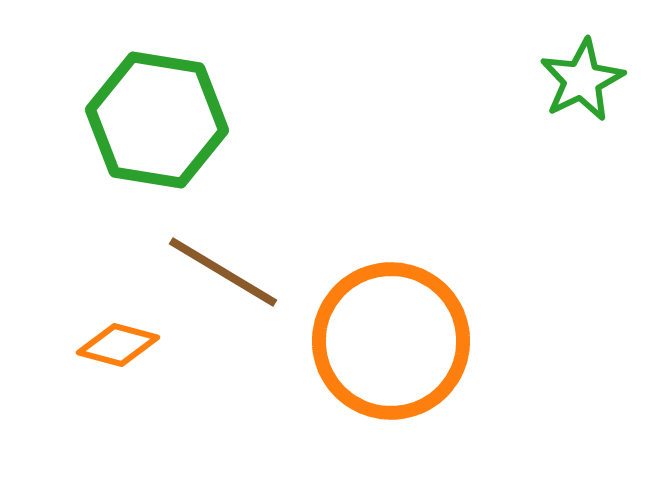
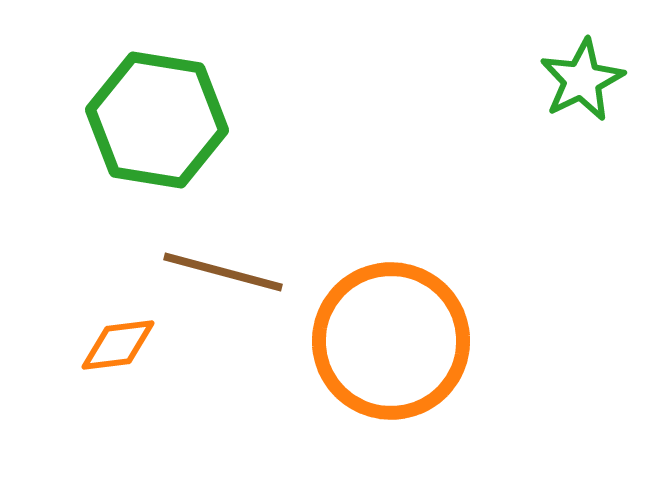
brown line: rotated 16 degrees counterclockwise
orange diamond: rotated 22 degrees counterclockwise
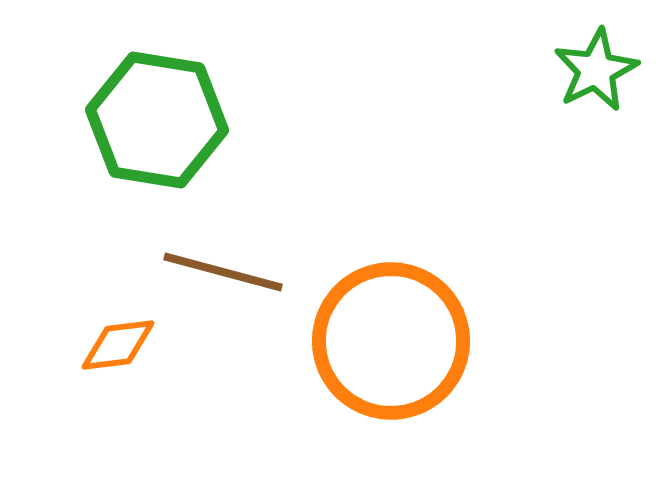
green star: moved 14 px right, 10 px up
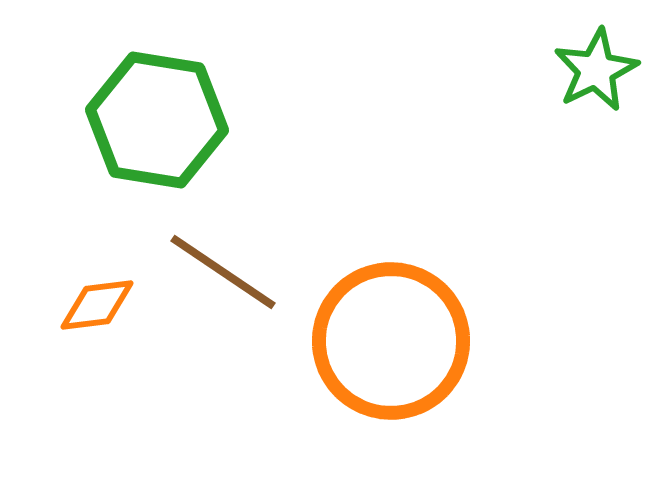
brown line: rotated 19 degrees clockwise
orange diamond: moved 21 px left, 40 px up
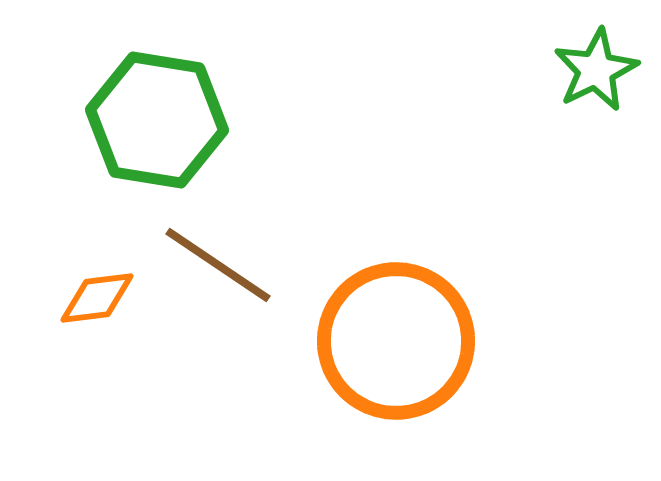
brown line: moved 5 px left, 7 px up
orange diamond: moved 7 px up
orange circle: moved 5 px right
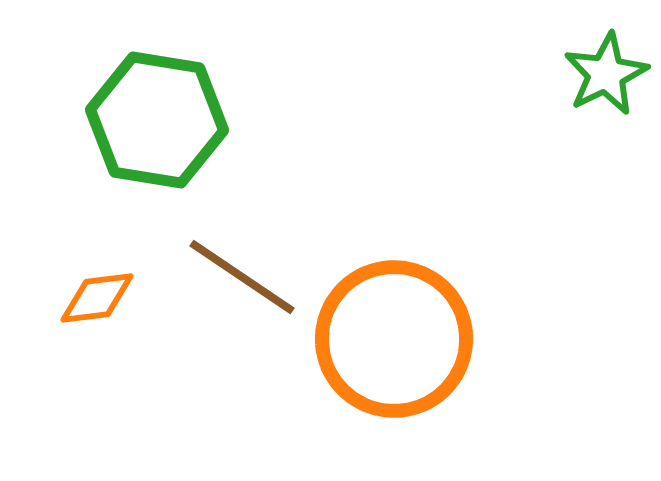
green star: moved 10 px right, 4 px down
brown line: moved 24 px right, 12 px down
orange circle: moved 2 px left, 2 px up
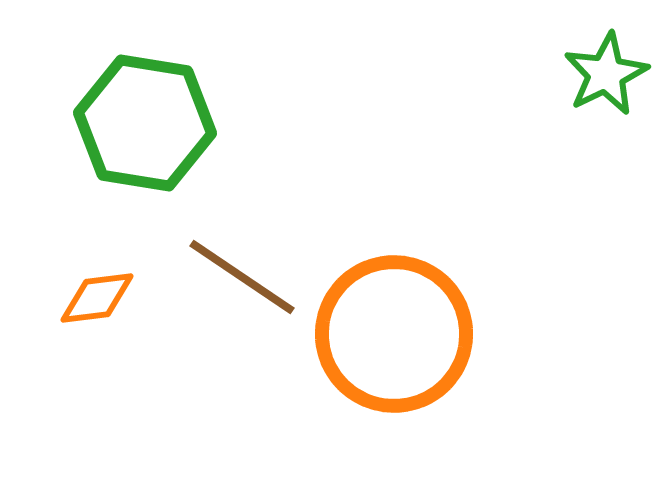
green hexagon: moved 12 px left, 3 px down
orange circle: moved 5 px up
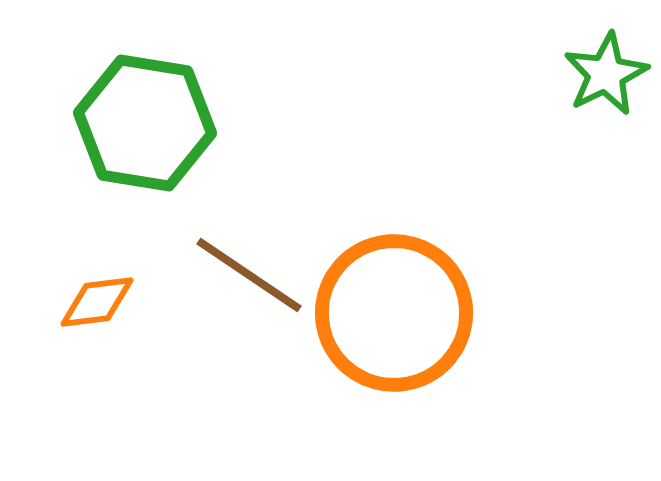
brown line: moved 7 px right, 2 px up
orange diamond: moved 4 px down
orange circle: moved 21 px up
